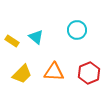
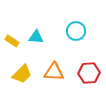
cyan circle: moved 1 px left, 1 px down
cyan triangle: rotated 35 degrees counterclockwise
red hexagon: rotated 20 degrees clockwise
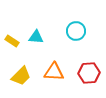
yellow trapezoid: moved 1 px left, 2 px down
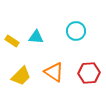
orange triangle: rotated 30 degrees clockwise
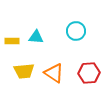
yellow rectangle: rotated 32 degrees counterclockwise
orange triangle: moved 1 px down
yellow trapezoid: moved 3 px right, 5 px up; rotated 40 degrees clockwise
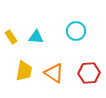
yellow rectangle: moved 1 px left, 4 px up; rotated 56 degrees clockwise
yellow trapezoid: rotated 75 degrees counterclockwise
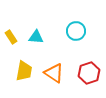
red hexagon: rotated 15 degrees counterclockwise
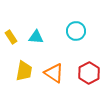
red hexagon: rotated 10 degrees counterclockwise
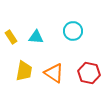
cyan circle: moved 3 px left
red hexagon: rotated 20 degrees counterclockwise
